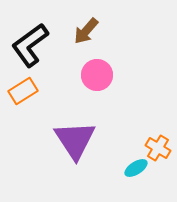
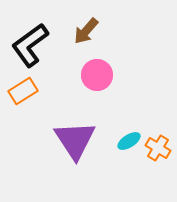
cyan ellipse: moved 7 px left, 27 px up
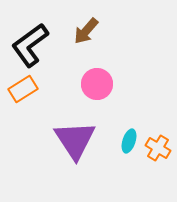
pink circle: moved 9 px down
orange rectangle: moved 2 px up
cyan ellipse: rotated 40 degrees counterclockwise
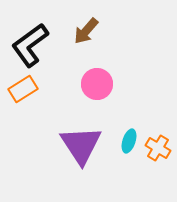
purple triangle: moved 6 px right, 5 px down
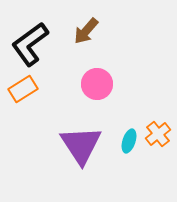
black L-shape: moved 1 px up
orange cross: moved 14 px up; rotated 20 degrees clockwise
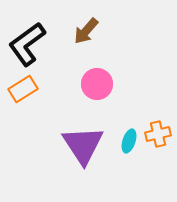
black L-shape: moved 3 px left
orange cross: rotated 25 degrees clockwise
purple triangle: moved 2 px right
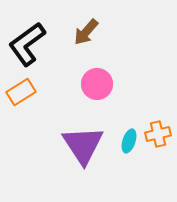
brown arrow: moved 1 px down
orange rectangle: moved 2 px left, 3 px down
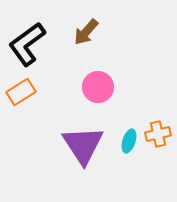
pink circle: moved 1 px right, 3 px down
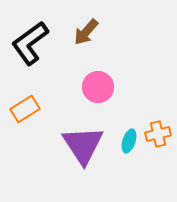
black L-shape: moved 3 px right, 1 px up
orange rectangle: moved 4 px right, 17 px down
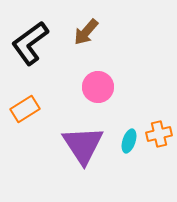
orange cross: moved 1 px right
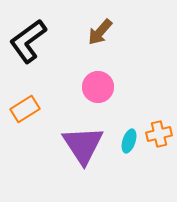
brown arrow: moved 14 px right
black L-shape: moved 2 px left, 2 px up
